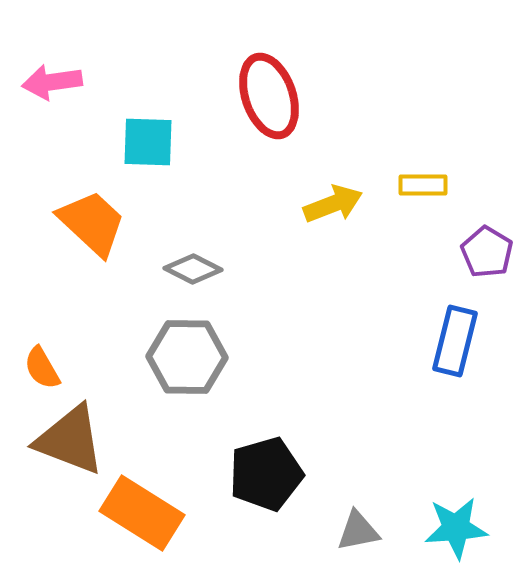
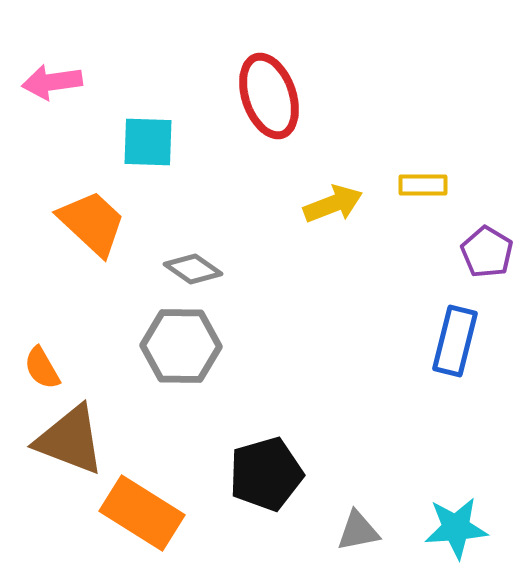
gray diamond: rotated 8 degrees clockwise
gray hexagon: moved 6 px left, 11 px up
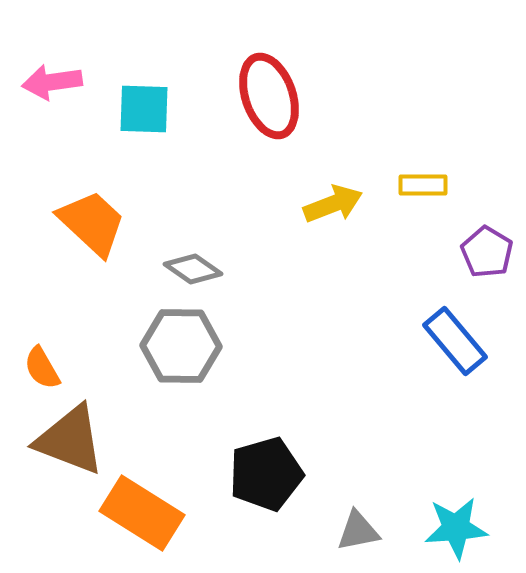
cyan square: moved 4 px left, 33 px up
blue rectangle: rotated 54 degrees counterclockwise
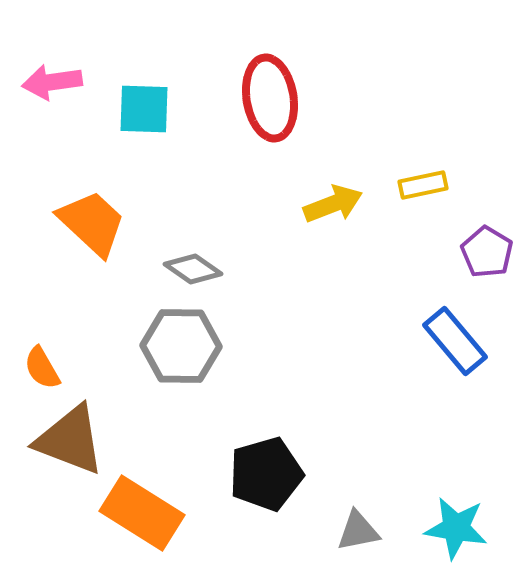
red ellipse: moved 1 px right, 2 px down; rotated 10 degrees clockwise
yellow rectangle: rotated 12 degrees counterclockwise
cyan star: rotated 14 degrees clockwise
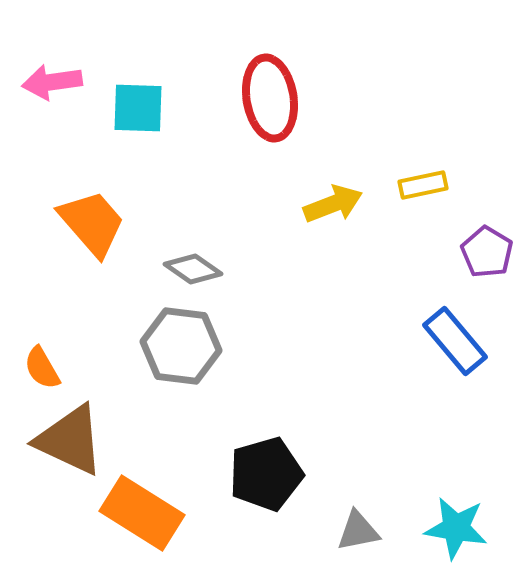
cyan square: moved 6 px left, 1 px up
orange trapezoid: rotated 6 degrees clockwise
gray hexagon: rotated 6 degrees clockwise
brown triangle: rotated 4 degrees clockwise
